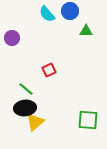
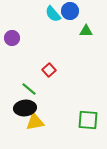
cyan semicircle: moved 6 px right
red square: rotated 16 degrees counterclockwise
green line: moved 3 px right
yellow triangle: rotated 30 degrees clockwise
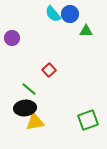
blue circle: moved 3 px down
green square: rotated 25 degrees counterclockwise
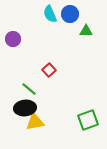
cyan semicircle: moved 3 px left; rotated 18 degrees clockwise
purple circle: moved 1 px right, 1 px down
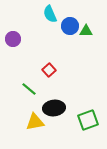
blue circle: moved 12 px down
black ellipse: moved 29 px right
